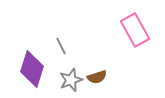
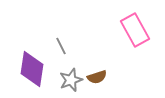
purple diamond: rotated 9 degrees counterclockwise
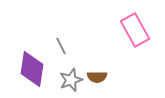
brown semicircle: rotated 18 degrees clockwise
